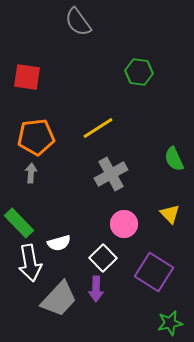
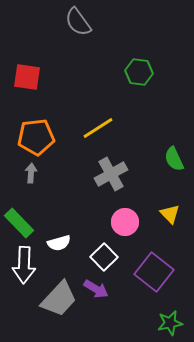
pink circle: moved 1 px right, 2 px up
white square: moved 1 px right, 1 px up
white arrow: moved 6 px left, 2 px down; rotated 12 degrees clockwise
purple square: rotated 6 degrees clockwise
purple arrow: rotated 60 degrees counterclockwise
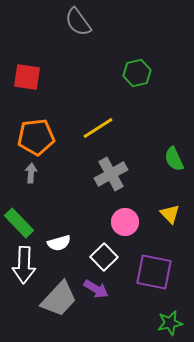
green hexagon: moved 2 px left, 1 px down; rotated 20 degrees counterclockwise
purple square: rotated 27 degrees counterclockwise
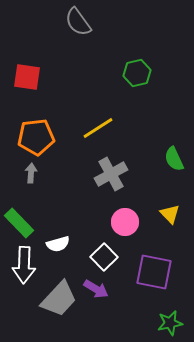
white semicircle: moved 1 px left, 1 px down
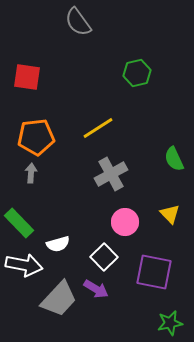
white arrow: rotated 81 degrees counterclockwise
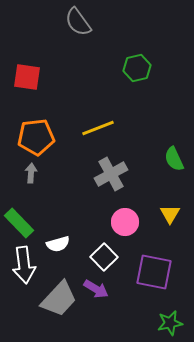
green hexagon: moved 5 px up
yellow line: rotated 12 degrees clockwise
yellow triangle: rotated 15 degrees clockwise
white arrow: rotated 72 degrees clockwise
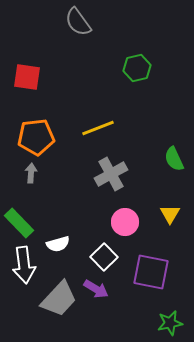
purple square: moved 3 px left
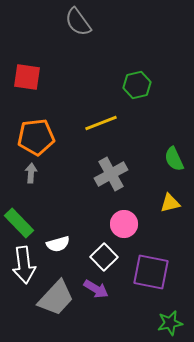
green hexagon: moved 17 px down
yellow line: moved 3 px right, 5 px up
yellow triangle: moved 11 px up; rotated 45 degrees clockwise
pink circle: moved 1 px left, 2 px down
gray trapezoid: moved 3 px left, 1 px up
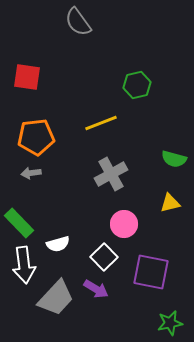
green semicircle: rotated 50 degrees counterclockwise
gray arrow: rotated 102 degrees counterclockwise
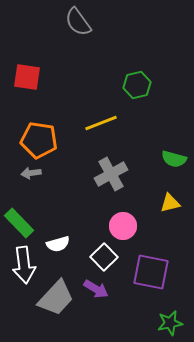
orange pentagon: moved 3 px right, 3 px down; rotated 15 degrees clockwise
pink circle: moved 1 px left, 2 px down
